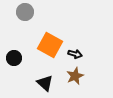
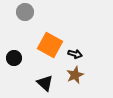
brown star: moved 1 px up
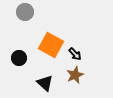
orange square: moved 1 px right
black arrow: rotated 32 degrees clockwise
black circle: moved 5 px right
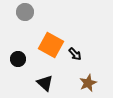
black circle: moved 1 px left, 1 px down
brown star: moved 13 px right, 8 px down
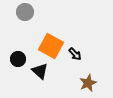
orange square: moved 1 px down
black triangle: moved 5 px left, 12 px up
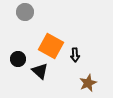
black arrow: moved 1 px down; rotated 40 degrees clockwise
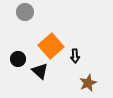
orange square: rotated 20 degrees clockwise
black arrow: moved 1 px down
